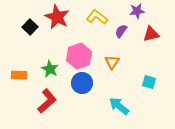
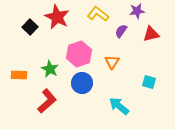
yellow L-shape: moved 1 px right, 3 px up
pink hexagon: moved 2 px up
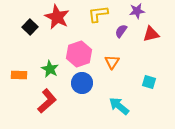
yellow L-shape: rotated 45 degrees counterclockwise
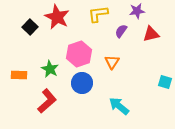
cyan square: moved 16 px right
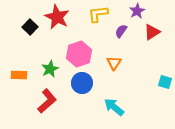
purple star: rotated 21 degrees counterclockwise
red triangle: moved 1 px right, 2 px up; rotated 18 degrees counterclockwise
orange triangle: moved 2 px right, 1 px down
green star: rotated 18 degrees clockwise
cyan arrow: moved 5 px left, 1 px down
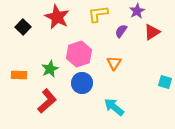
black square: moved 7 px left
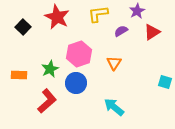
purple semicircle: rotated 24 degrees clockwise
blue circle: moved 6 px left
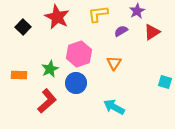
cyan arrow: rotated 10 degrees counterclockwise
